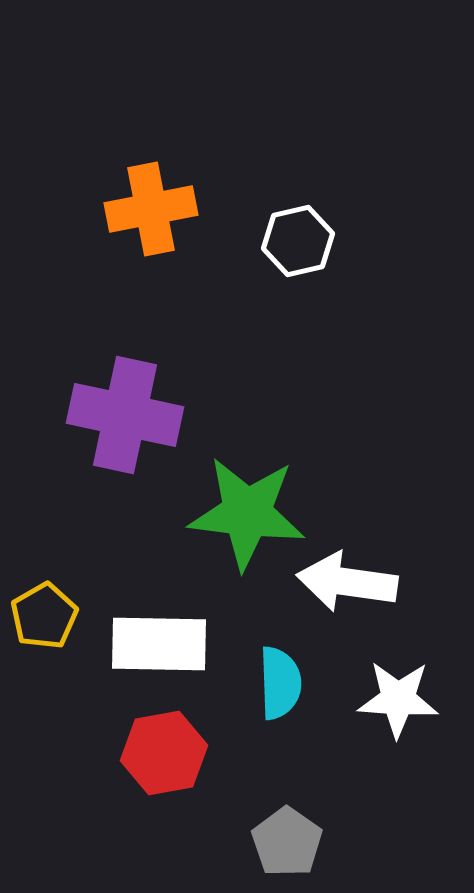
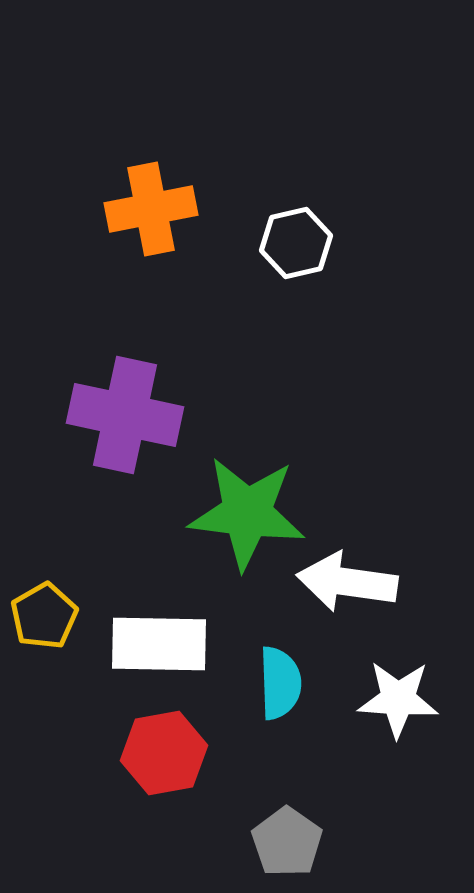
white hexagon: moved 2 px left, 2 px down
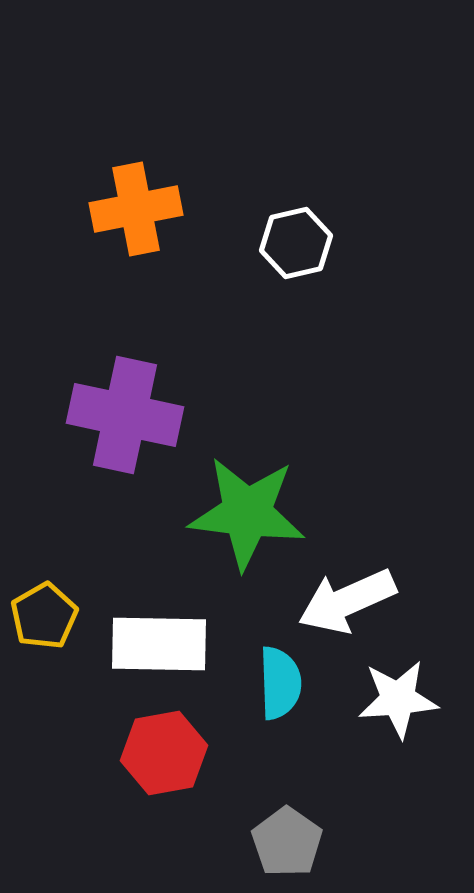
orange cross: moved 15 px left
white arrow: moved 19 px down; rotated 32 degrees counterclockwise
white star: rotated 8 degrees counterclockwise
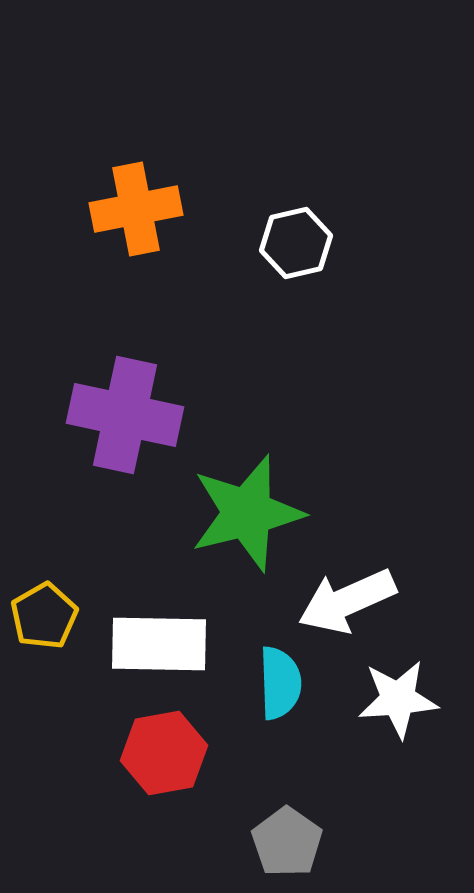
green star: rotated 21 degrees counterclockwise
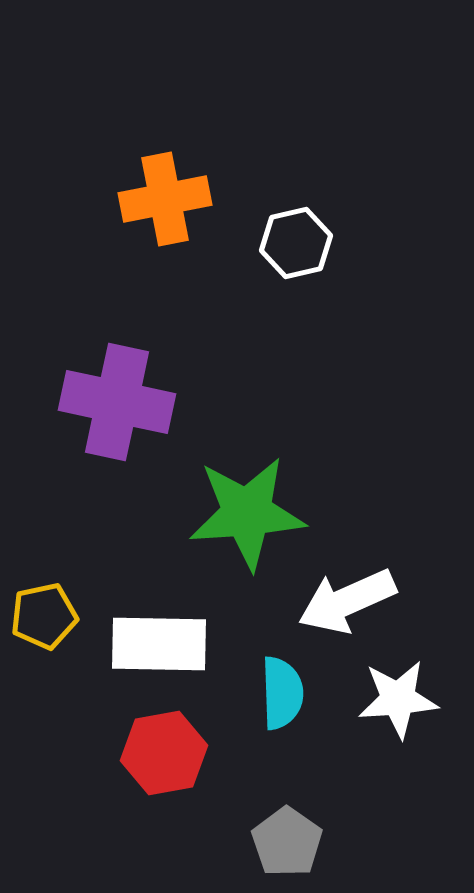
orange cross: moved 29 px right, 10 px up
purple cross: moved 8 px left, 13 px up
green star: rotated 10 degrees clockwise
yellow pentagon: rotated 18 degrees clockwise
cyan semicircle: moved 2 px right, 10 px down
